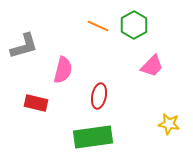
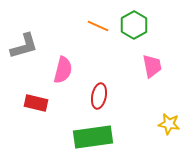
pink trapezoid: rotated 55 degrees counterclockwise
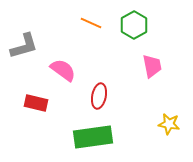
orange line: moved 7 px left, 3 px up
pink semicircle: rotated 68 degrees counterclockwise
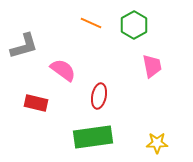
yellow star: moved 12 px left, 19 px down; rotated 10 degrees counterclockwise
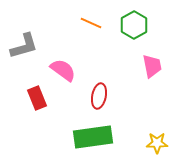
red rectangle: moved 1 px right, 5 px up; rotated 55 degrees clockwise
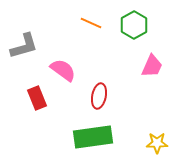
pink trapezoid: rotated 35 degrees clockwise
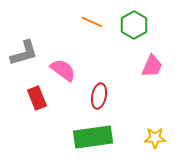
orange line: moved 1 px right, 1 px up
gray L-shape: moved 7 px down
yellow star: moved 2 px left, 5 px up
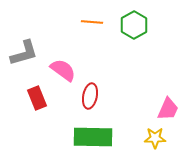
orange line: rotated 20 degrees counterclockwise
pink trapezoid: moved 16 px right, 43 px down
red ellipse: moved 9 px left
green rectangle: rotated 9 degrees clockwise
